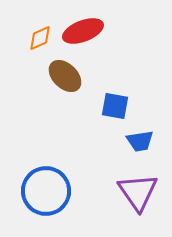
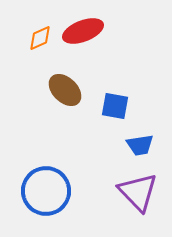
brown ellipse: moved 14 px down
blue trapezoid: moved 4 px down
purple triangle: rotated 9 degrees counterclockwise
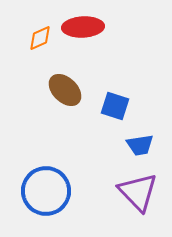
red ellipse: moved 4 px up; rotated 18 degrees clockwise
blue square: rotated 8 degrees clockwise
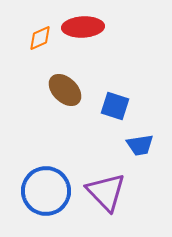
purple triangle: moved 32 px left
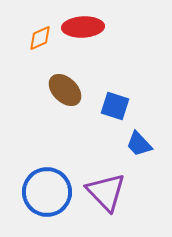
blue trapezoid: moved 1 px left, 1 px up; rotated 56 degrees clockwise
blue circle: moved 1 px right, 1 px down
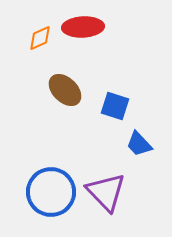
blue circle: moved 4 px right
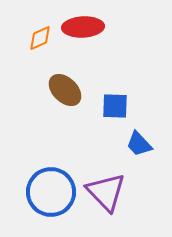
blue square: rotated 16 degrees counterclockwise
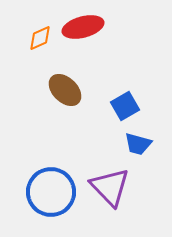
red ellipse: rotated 12 degrees counterclockwise
blue square: moved 10 px right; rotated 32 degrees counterclockwise
blue trapezoid: moved 1 px left; rotated 32 degrees counterclockwise
purple triangle: moved 4 px right, 5 px up
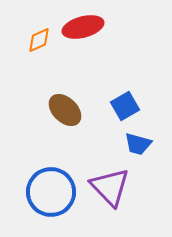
orange diamond: moved 1 px left, 2 px down
brown ellipse: moved 20 px down
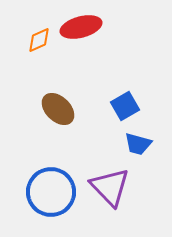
red ellipse: moved 2 px left
brown ellipse: moved 7 px left, 1 px up
